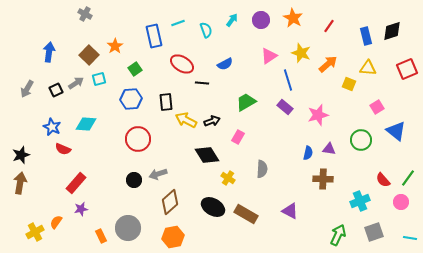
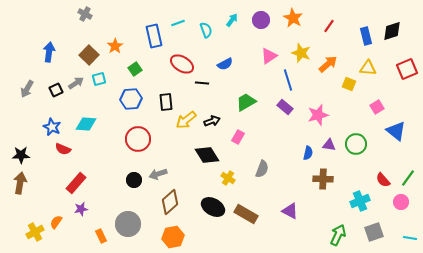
yellow arrow at (186, 120): rotated 65 degrees counterclockwise
green circle at (361, 140): moved 5 px left, 4 px down
purple triangle at (329, 149): moved 4 px up
black star at (21, 155): rotated 18 degrees clockwise
gray semicircle at (262, 169): rotated 18 degrees clockwise
gray circle at (128, 228): moved 4 px up
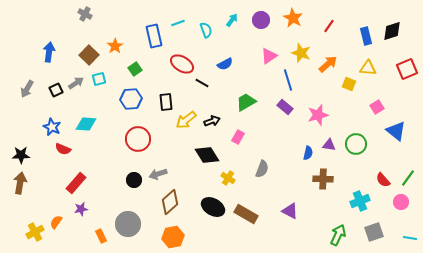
black line at (202, 83): rotated 24 degrees clockwise
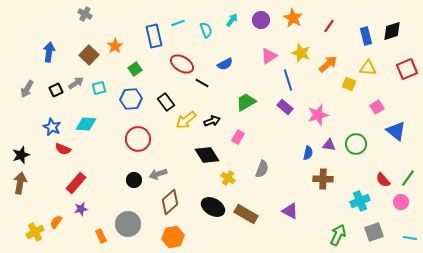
cyan square at (99, 79): moved 9 px down
black rectangle at (166, 102): rotated 30 degrees counterclockwise
black star at (21, 155): rotated 18 degrees counterclockwise
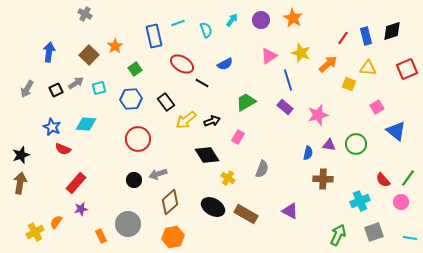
red line at (329, 26): moved 14 px right, 12 px down
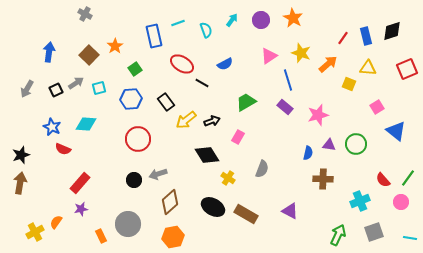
red rectangle at (76, 183): moved 4 px right
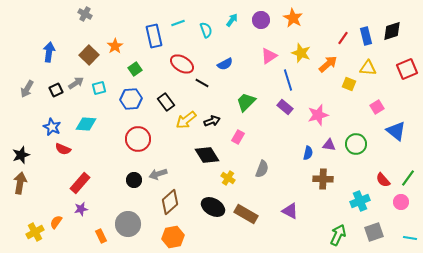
green trapezoid at (246, 102): rotated 15 degrees counterclockwise
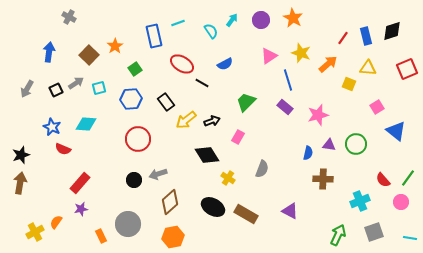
gray cross at (85, 14): moved 16 px left, 3 px down
cyan semicircle at (206, 30): moved 5 px right, 1 px down; rotated 14 degrees counterclockwise
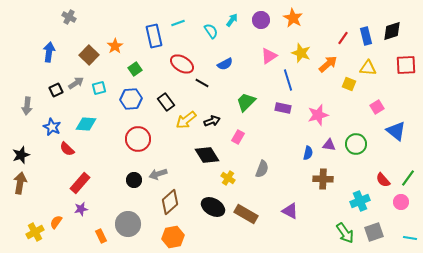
red square at (407, 69): moved 1 px left, 4 px up; rotated 20 degrees clockwise
gray arrow at (27, 89): moved 17 px down; rotated 24 degrees counterclockwise
purple rectangle at (285, 107): moved 2 px left, 1 px down; rotated 28 degrees counterclockwise
red semicircle at (63, 149): moved 4 px right; rotated 21 degrees clockwise
green arrow at (338, 235): moved 7 px right, 2 px up; rotated 120 degrees clockwise
